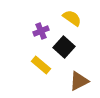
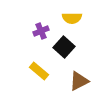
yellow semicircle: rotated 144 degrees clockwise
yellow rectangle: moved 2 px left, 6 px down
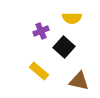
brown triangle: rotated 40 degrees clockwise
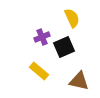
yellow semicircle: rotated 114 degrees counterclockwise
purple cross: moved 1 px right, 6 px down
black square: rotated 25 degrees clockwise
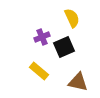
brown triangle: moved 1 px left, 1 px down
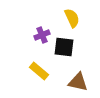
purple cross: moved 2 px up
black square: rotated 30 degrees clockwise
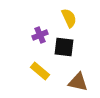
yellow semicircle: moved 3 px left
purple cross: moved 2 px left
yellow rectangle: moved 1 px right
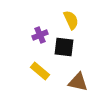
yellow semicircle: moved 2 px right, 2 px down
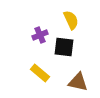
yellow rectangle: moved 2 px down
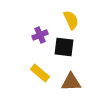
brown triangle: moved 7 px left; rotated 15 degrees counterclockwise
